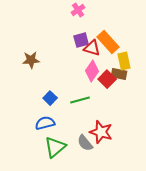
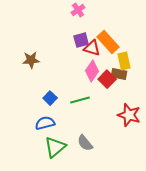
red star: moved 28 px right, 17 px up
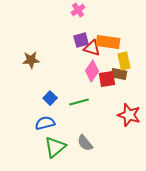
orange rectangle: rotated 40 degrees counterclockwise
red square: rotated 36 degrees clockwise
green line: moved 1 px left, 2 px down
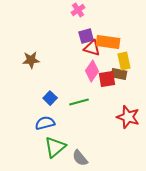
purple square: moved 5 px right, 4 px up
red star: moved 1 px left, 2 px down
gray semicircle: moved 5 px left, 15 px down
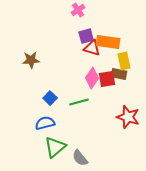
pink diamond: moved 7 px down
